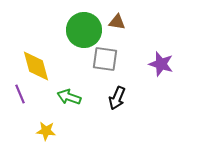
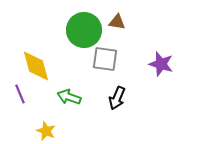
yellow star: rotated 18 degrees clockwise
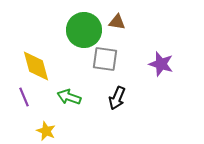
purple line: moved 4 px right, 3 px down
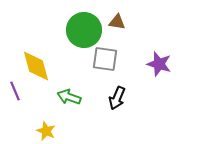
purple star: moved 2 px left
purple line: moved 9 px left, 6 px up
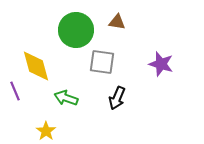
green circle: moved 8 px left
gray square: moved 3 px left, 3 px down
purple star: moved 2 px right
green arrow: moved 3 px left, 1 px down
yellow star: rotated 12 degrees clockwise
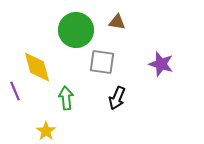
yellow diamond: moved 1 px right, 1 px down
green arrow: rotated 65 degrees clockwise
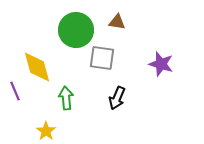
gray square: moved 4 px up
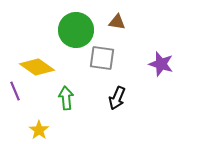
yellow diamond: rotated 40 degrees counterclockwise
yellow star: moved 7 px left, 1 px up
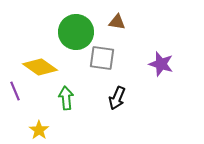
green circle: moved 2 px down
yellow diamond: moved 3 px right
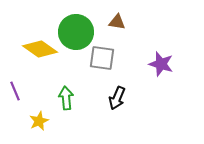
yellow diamond: moved 18 px up
yellow star: moved 9 px up; rotated 12 degrees clockwise
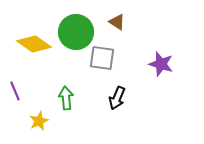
brown triangle: rotated 24 degrees clockwise
yellow diamond: moved 6 px left, 5 px up
